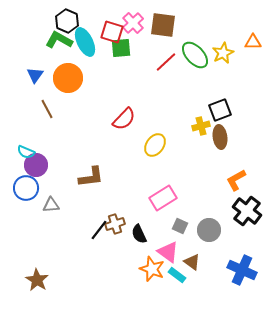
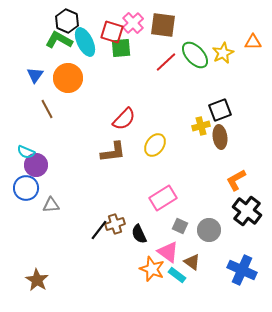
brown L-shape: moved 22 px right, 25 px up
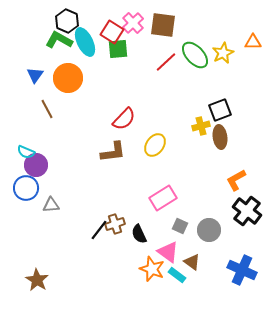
red square: rotated 15 degrees clockwise
green square: moved 3 px left, 1 px down
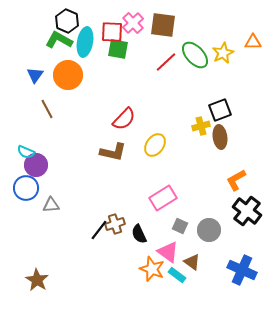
red square: rotated 30 degrees counterclockwise
cyan ellipse: rotated 36 degrees clockwise
green square: rotated 15 degrees clockwise
orange circle: moved 3 px up
brown L-shape: rotated 20 degrees clockwise
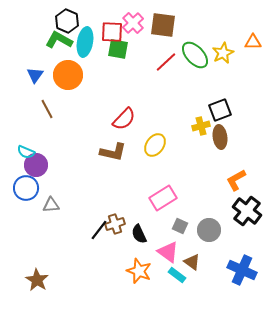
orange star: moved 13 px left, 2 px down
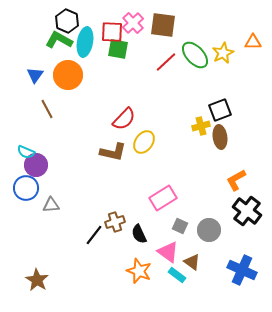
yellow ellipse: moved 11 px left, 3 px up
brown cross: moved 2 px up
black line: moved 5 px left, 5 px down
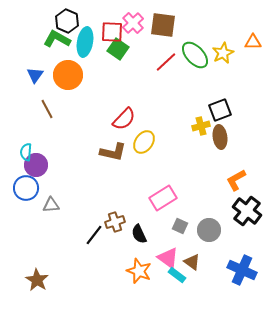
green L-shape: moved 2 px left, 1 px up
green square: rotated 25 degrees clockwise
cyan semicircle: rotated 72 degrees clockwise
pink triangle: moved 6 px down
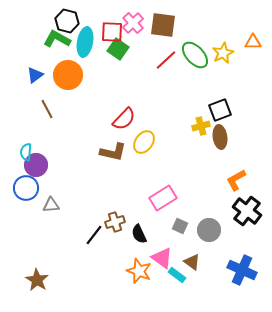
black hexagon: rotated 10 degrees counterclockwise
red line: moved 2 px up
blue triangle: rotated 18 degrees clockwise
pink triangle: moved 6 px left
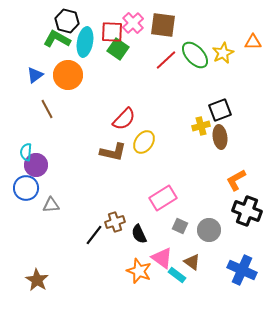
black cross: rotated 16 degrees counterclockwise
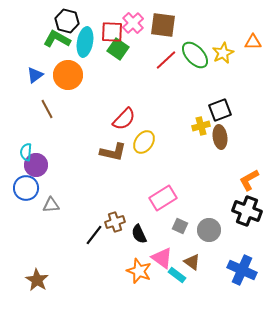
orange L-shape: moved 13 px right
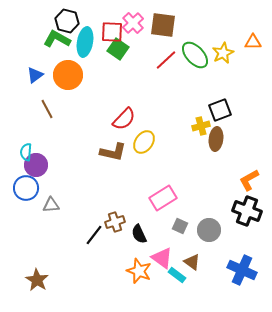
brown ellipse: moved 4 px left, 2 px down; rotated 15 degrees clockwise
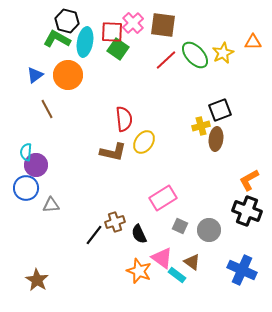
red semicircle: rotated 50 degrees counterclockwise
